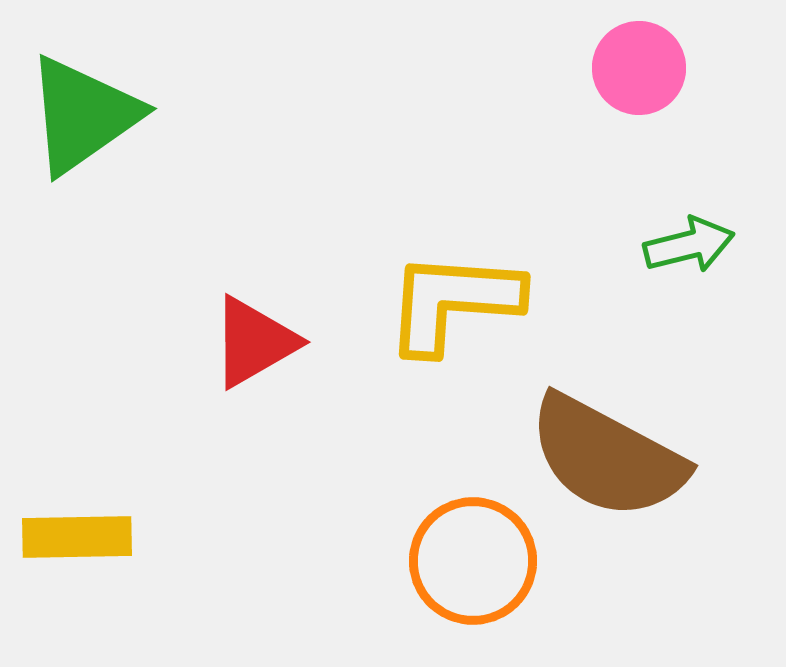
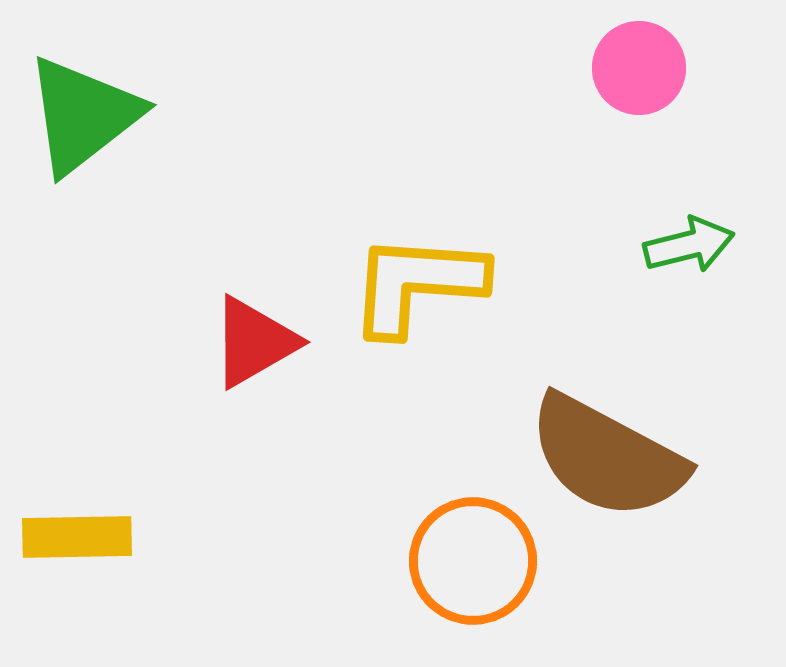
green triangle: rotated 3 degrees counterclockwise
yellow L-shape: moved 36 px left, 18 px up
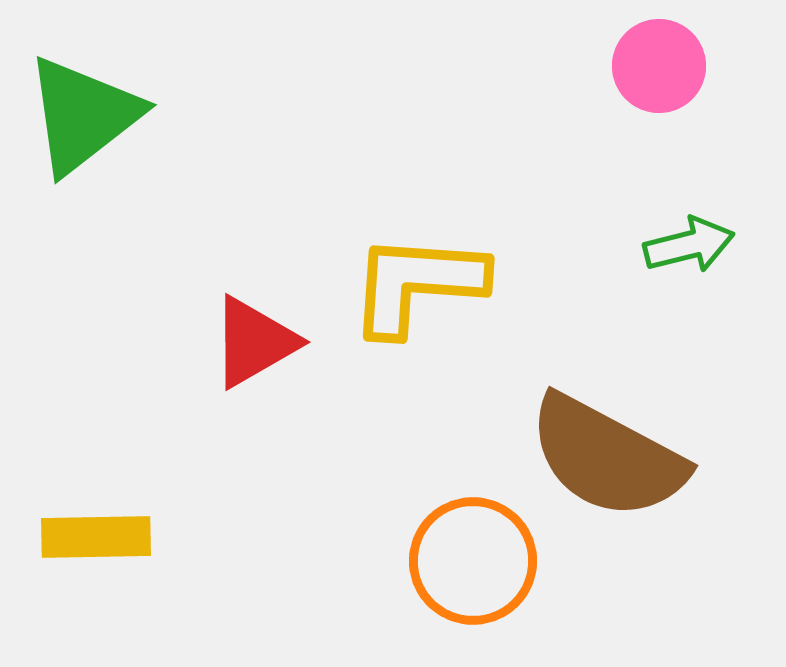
pink circle: moved 20 px right, 2 px up
yellow rectangle: moved 19 px right
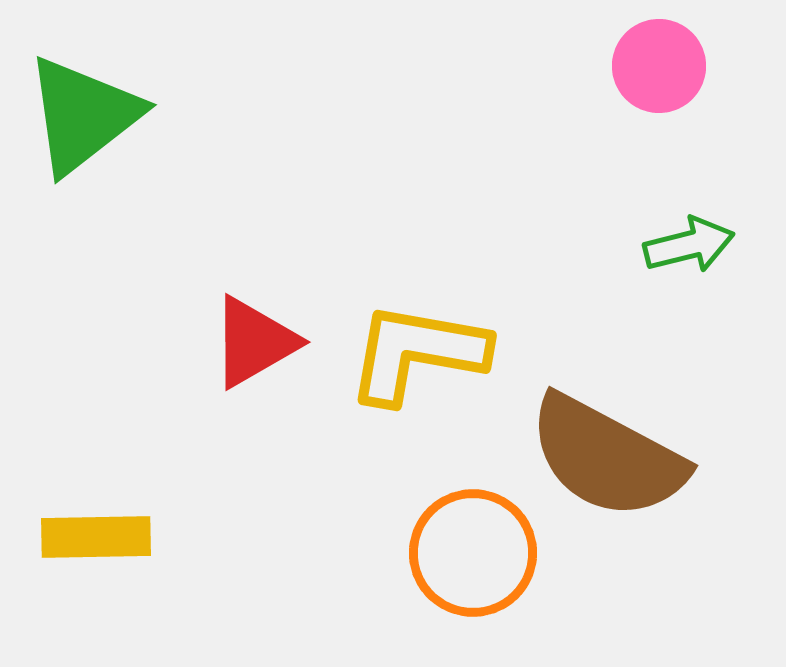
yellow L-shape: moved 69 px down; rotated 6 degrees clockwise
orange circle: moved 8 px up
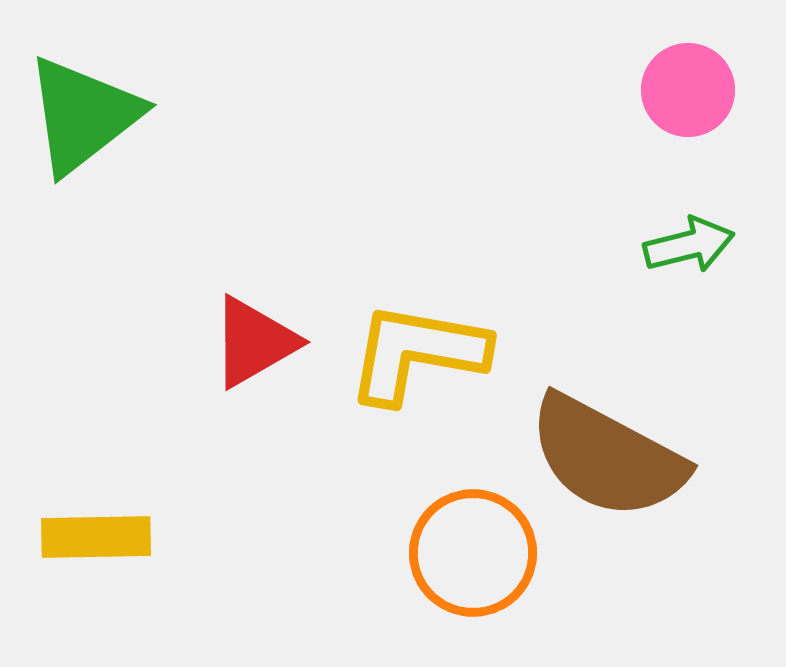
pink circle: moved 29 px right, 24 px down
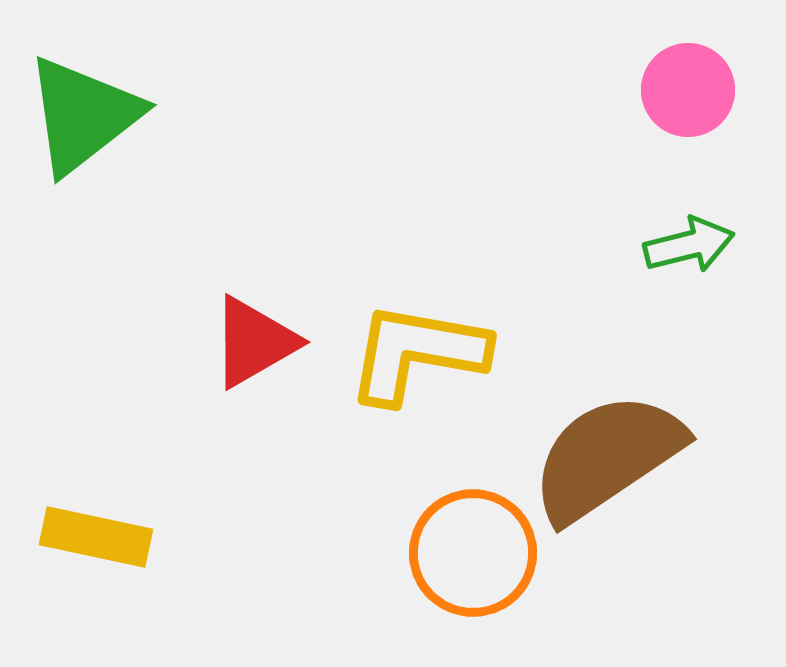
brown semicircle: rotated 118 degrees clockwise
yellow rectangle: rotated 13 degrees clockwise
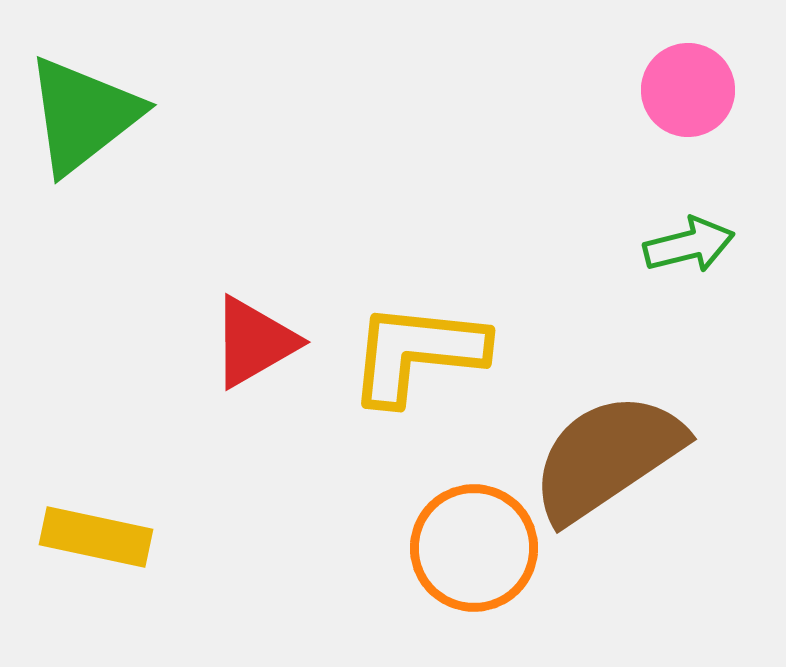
yellow L-shape: rotated 4 degrees counterclockwise
orange circle: moved 1 px right, 5 px up
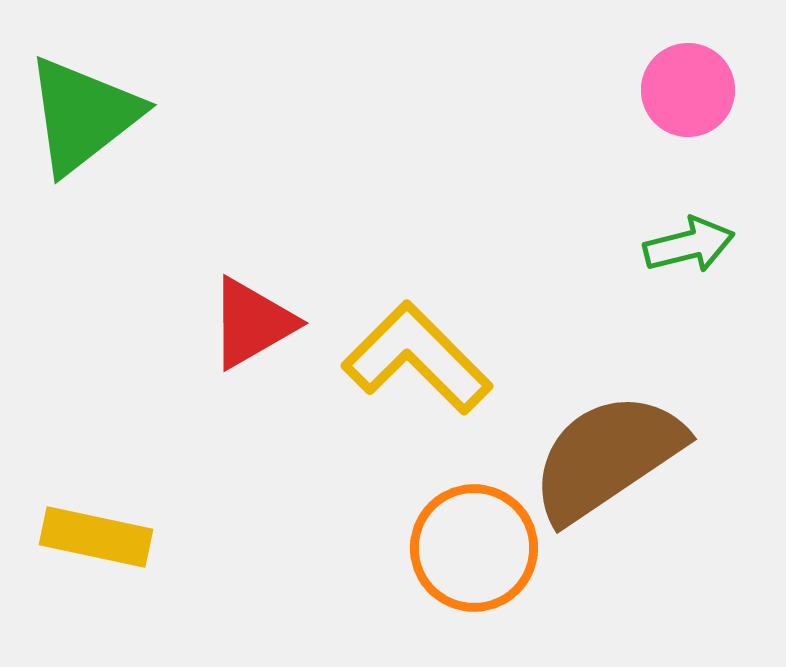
red triangle: moved 2 px left, 19 px up
yellow L-shape: moved 5 px down; rotated 39 degrees clockwise
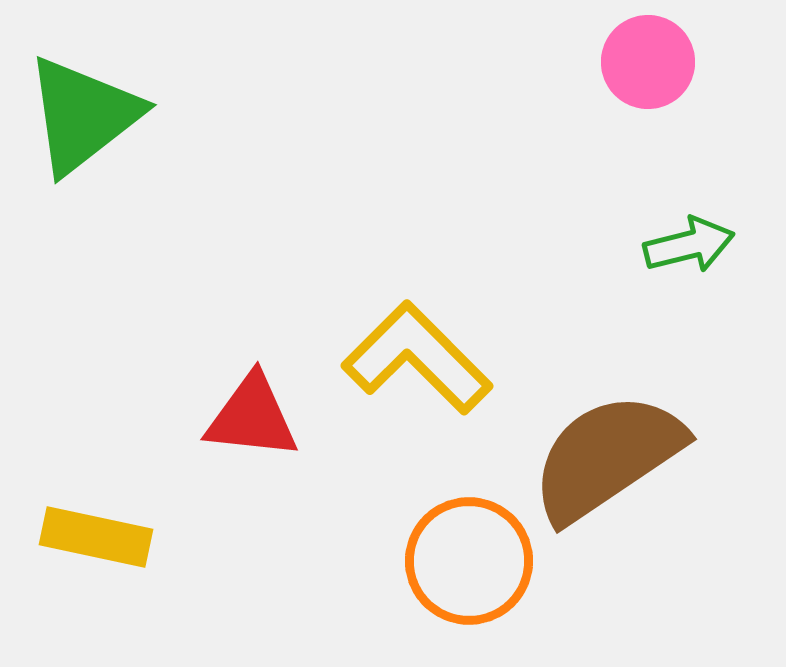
pink circle: moved 40 px left, 28 px up
red triangle: moved 94 px down; rotated 36 degrees clockwise
orange circle: moved 5 px left, 13 px down
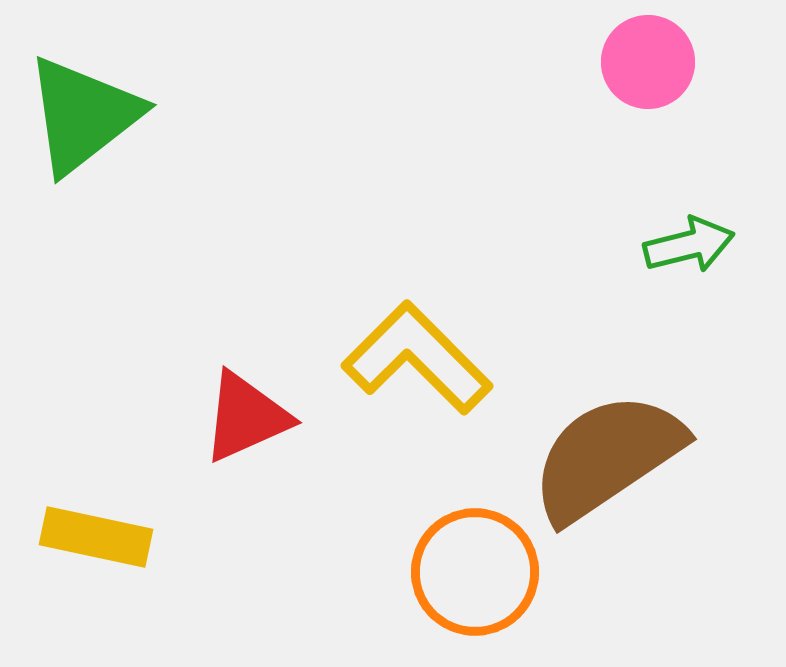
red triangle: moved 6 px left; rotated 30 degrees counterclockwise
orange circle: moved 6 px right, 11 px down
